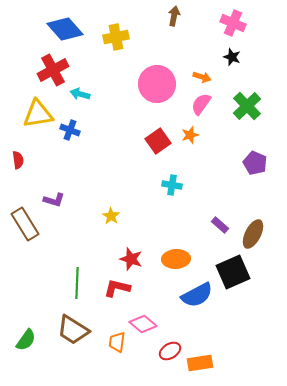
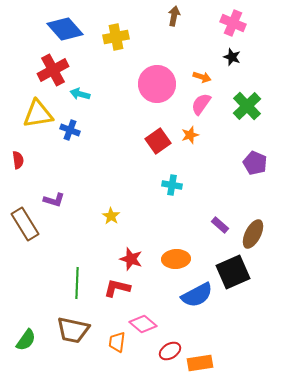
brown trapezoid: rotated 20 degrees counterclockwise
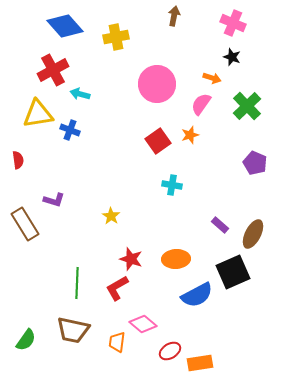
blue diamond: moved 3 px up
orange arrow: moved 10 px right, 1 px down
red L-shape: rotated 44 degrees counterclockwise
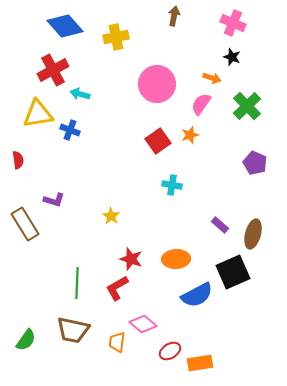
brown ellipse: rotated 12 degrees counterclockwise
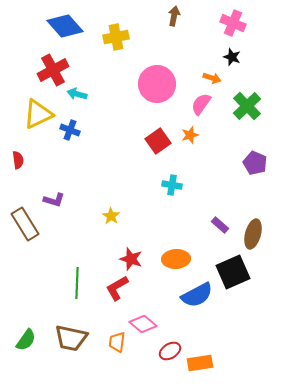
cyan arrow: moved 3 px left
yellow triangle: rotated 16 degrees counterclockwise
brown trapezoid: moved 2 px left, 8 px down
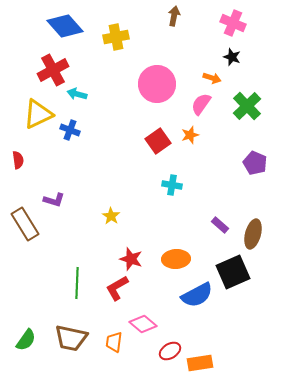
orange trapezoid: moved 3 px left
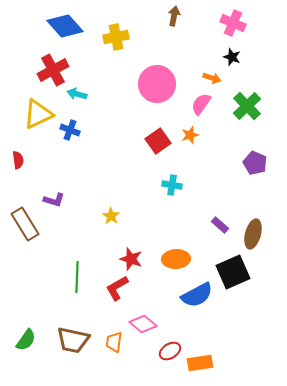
green line: moved 6 px up
brown trapezoid: moved 2 px right, 2 px down
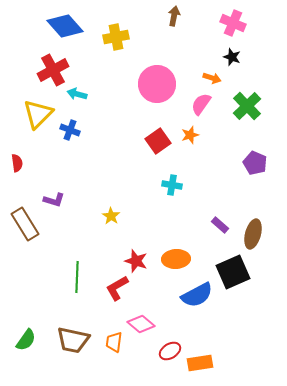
yellow triangle: rotated 20 degrees counterclockwise
red semicircle: moved 1 px left, 3 px down
red star: moved 5 px right, 2 px down
pink diamond: moved 2 px left
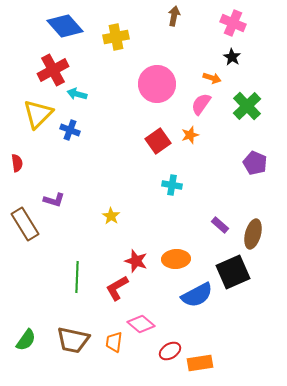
black star: rotated 12 degrees clockwise
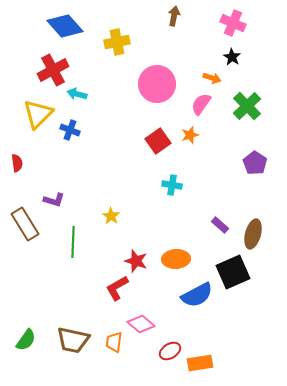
yellow cross: moved 1 px right, 5 px down
purple pentagon: rotated 10 degrees clockwise
green line: moved 4 px left, 35 px up
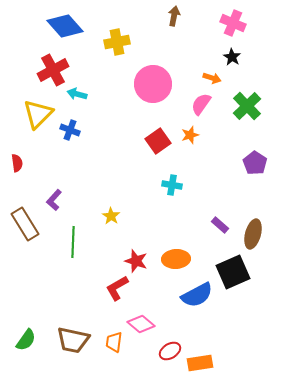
pink circle: moved 4 px left
purple L-shape: rotated 115 degrees clockwise
